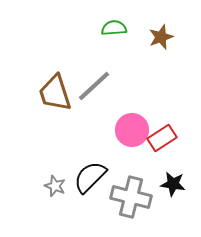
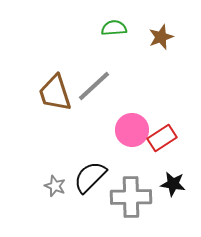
gray cross: rotated 15 degrees counterclockwise
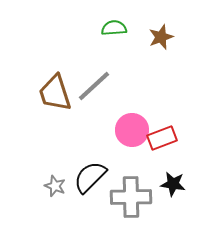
red rectangle: rotated 12 degrees clockwise
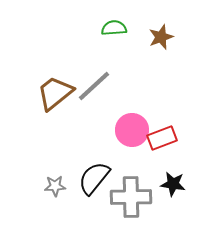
brown trapezoid: rotated 69 degrees clockwise
black semicircle: moved 4 px right, 1 px down; rotated 6 degrees counterclockwise
gray star: rotated 25 degrees counterclockwise
